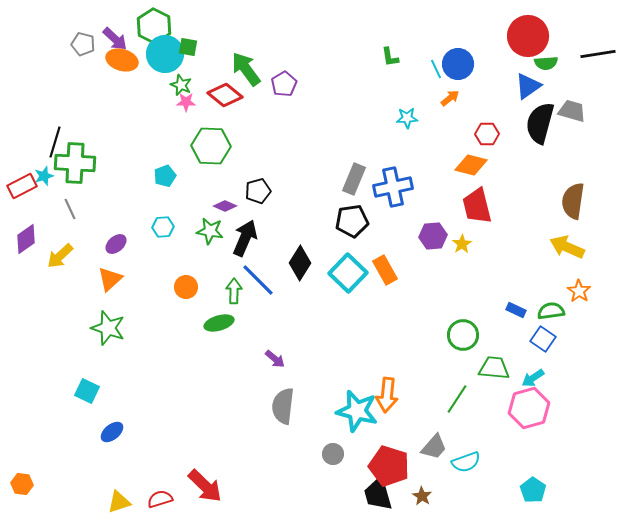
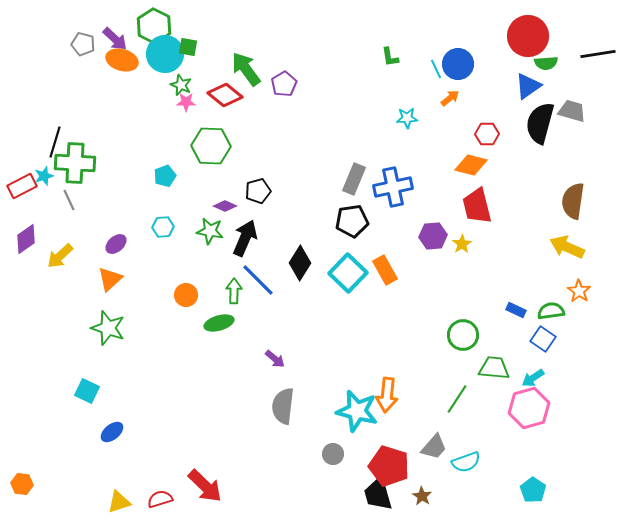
gray line at (70, 209): moved 1 px left, 9 px up
orange circle at (186, 287): moved 8 px down
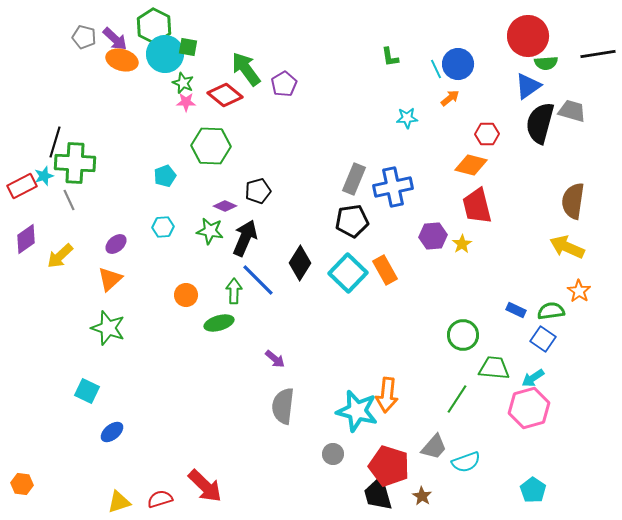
gray pentagon at (83, 44): moved 1 px right, 7 px up
green star at (181, 85): moved 2 px right, 2 px up
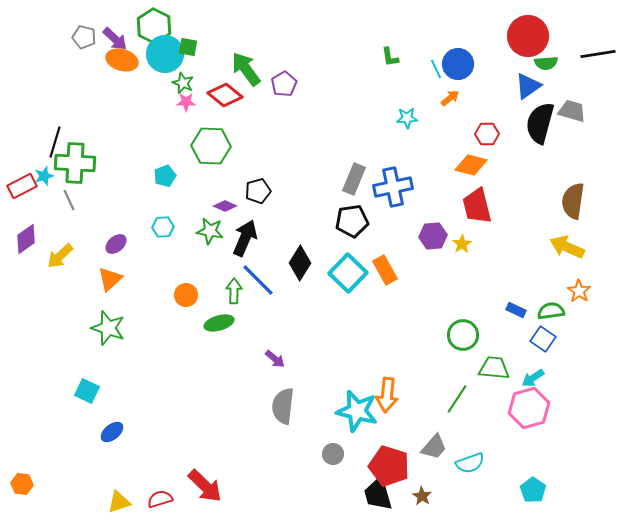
cyan semicircle at (466, 462): moved 4 px right, 1 px down
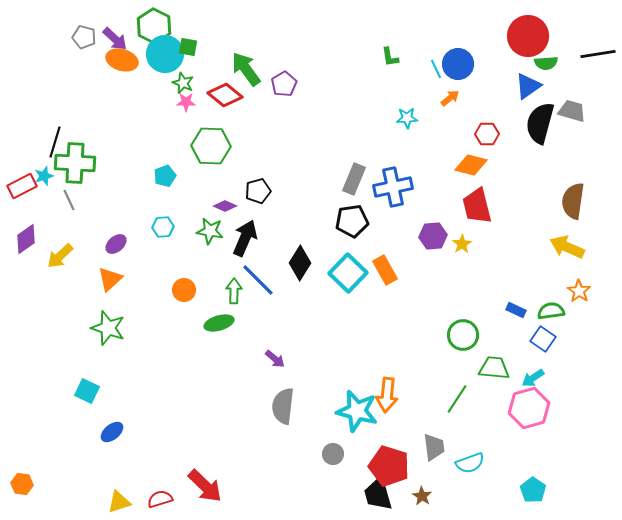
orange circle at (186, 295): moved 2 px left, 5 px up
gray trapezoid at (434, 447): rotated 48 degrees counterclockwise
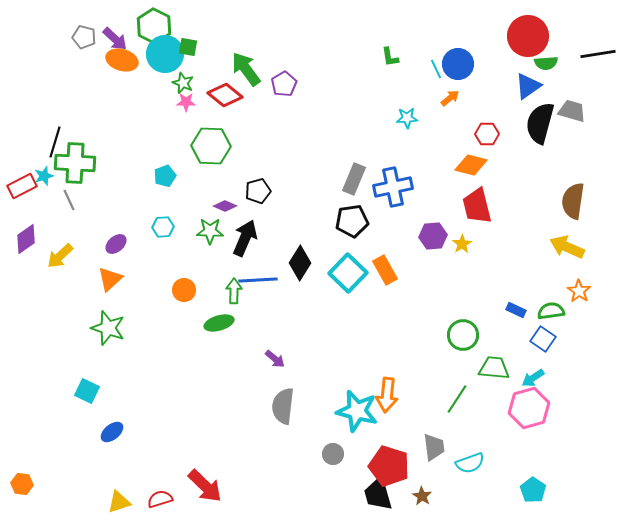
green star at (210, 231): rotated 8 degrees counterclockwise
blue line at (258, 280): rotated 48 degrees counterclockwise
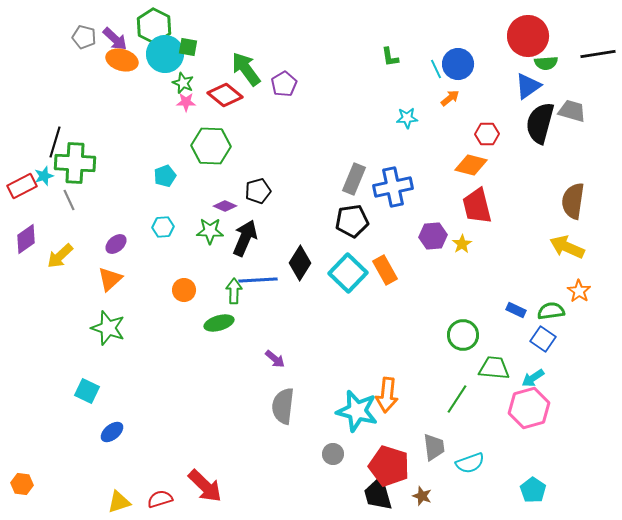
brown star at (422, 496): rotated 12 degrees counterclockwise
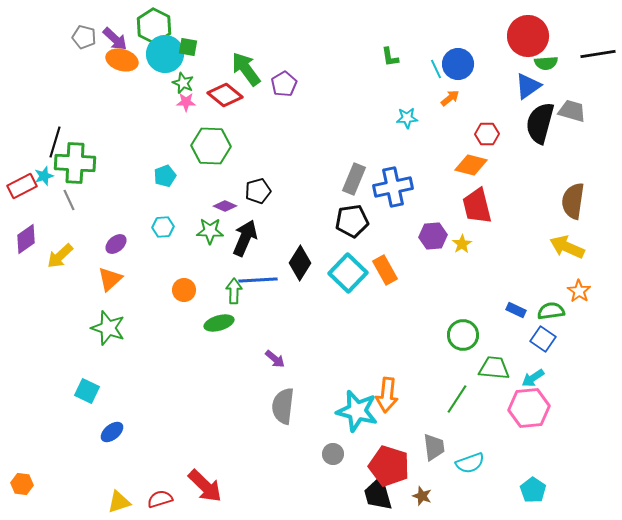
pink hexagon at (529, 408): rotated 9 degrees clockwise
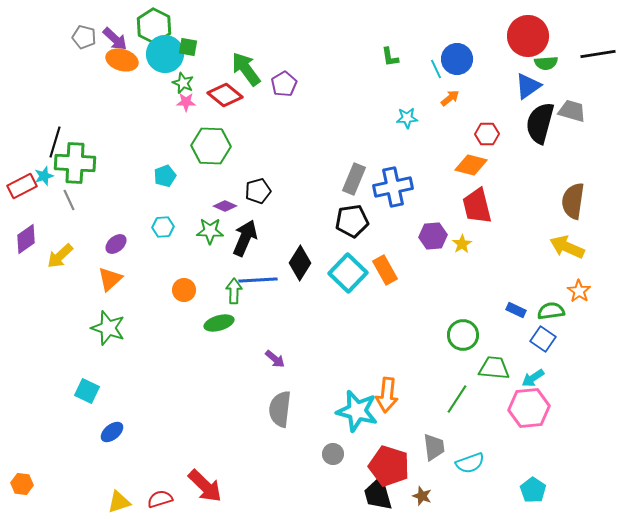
blue circle at (458, 64): moved 1 px left, 5 px up
gray semicircle at (283, 406): moved 3 px left, 3 px down
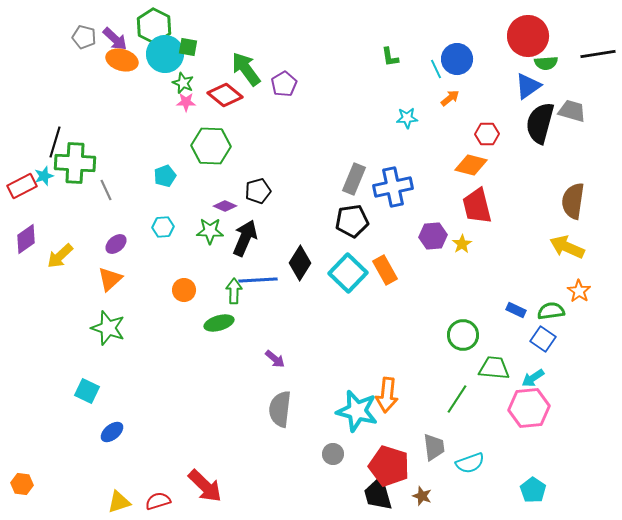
gray line at (69, 200): moved 37 px right, 10 px up
red semicircle at (160, 499): moved 2 px left, 2 px down
